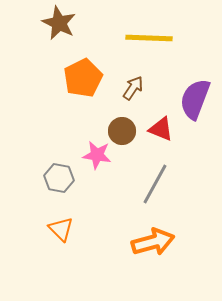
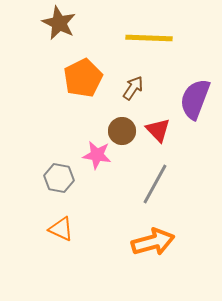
red triangle: moved 3 px left, 1 px down; rotated 24 degrees clockwise
orange triangle: rotated 20 degrees counterclockwise
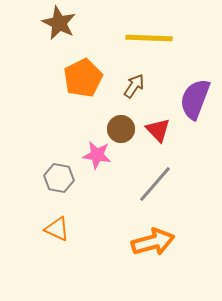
brown arrow: moved 1 px right, 2 px up
brown circle: moved 1 px left, 2 px up
gray line: rotated 12 degrees clockwise
orange triangle: moved 4 px left
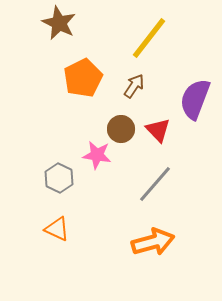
yellow line: rotated 54 degrees counterclockwise
gray hexagon: rotated 16 degrees clockwise
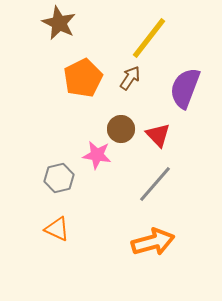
brown arrow: moved 4 px left, 8 px up
purple semicircle: moved 10 px left, 11 px up
red triangle: moved 5 px down
gray hexagon: rotated 20 degrees clockwise
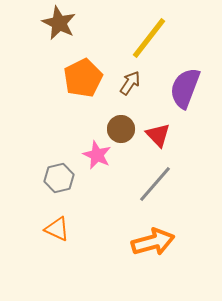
brown arrow: moved 5 px down
pink star: rotated 16 degrees clockwise
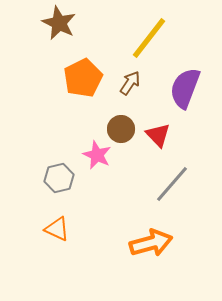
gray line: moved 17 px right
orange arrow: moved 2 px left, 1 px down
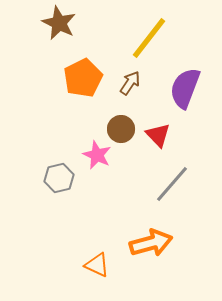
orange triangle: moved 40 px right, 36 px down
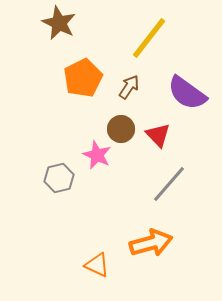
brown arrow: moved 1 px left, 4 px down
purple semicircle: moved 2 px right, 5 px down; rotated 75 degrees counterclockwise
gray line: moved 3 px left
